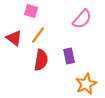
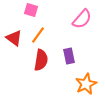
pink square: moved 1 px up
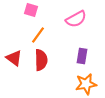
pink semicircle: moved 6 px left; rotated 20 degrees clockwise
red triangle: moved 20 px down
purple rectangle: moved 13 px right; rotated 21 degrees clockwise
red semicircle: rotated 10 degrees counterclockwise
orange star: rotated 15 degrees clockwise
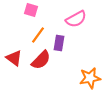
purple rectangle: moved 23 px left, 13 px up
red semicircle: rotated 45 degrees clockwise
orange star: moved 4 px right, 6 px up
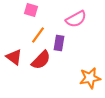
red triangle: moved 1 px up
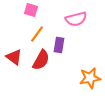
pink semicircle: rotated 15 degrees clockwise
orange line: moved 1 px left, 1 px up
purple rectangle: moved 2 px down
red semicircle: rotated 15 degrees counterclockwise
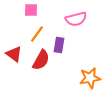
pink square: rotated 16 degrees counterclockwise
red triangle: moved 3 px up
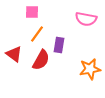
pink square: moved 1 px right, 2 px down
pink semicircle: moved 10 px right; rotated 25 degrees clockwise
orange star: moved 9 px up
